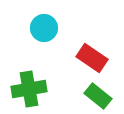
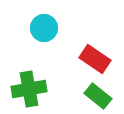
red rectangle: moved 3 px right, 1 px down
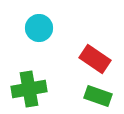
cyan circle: moved 5 px left
green rectangle: rotated 20 degrees counterclockwise
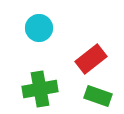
red rectangle: moved 4 px left; rotated 72 degrees counterclockwise
green cross: moved 11 px right
